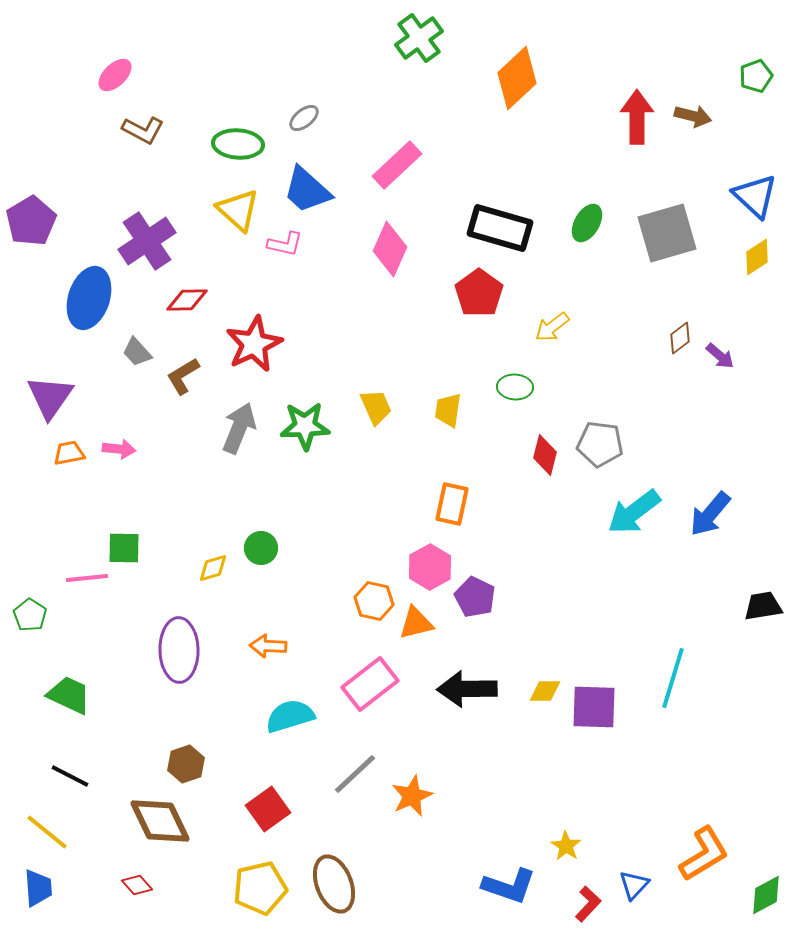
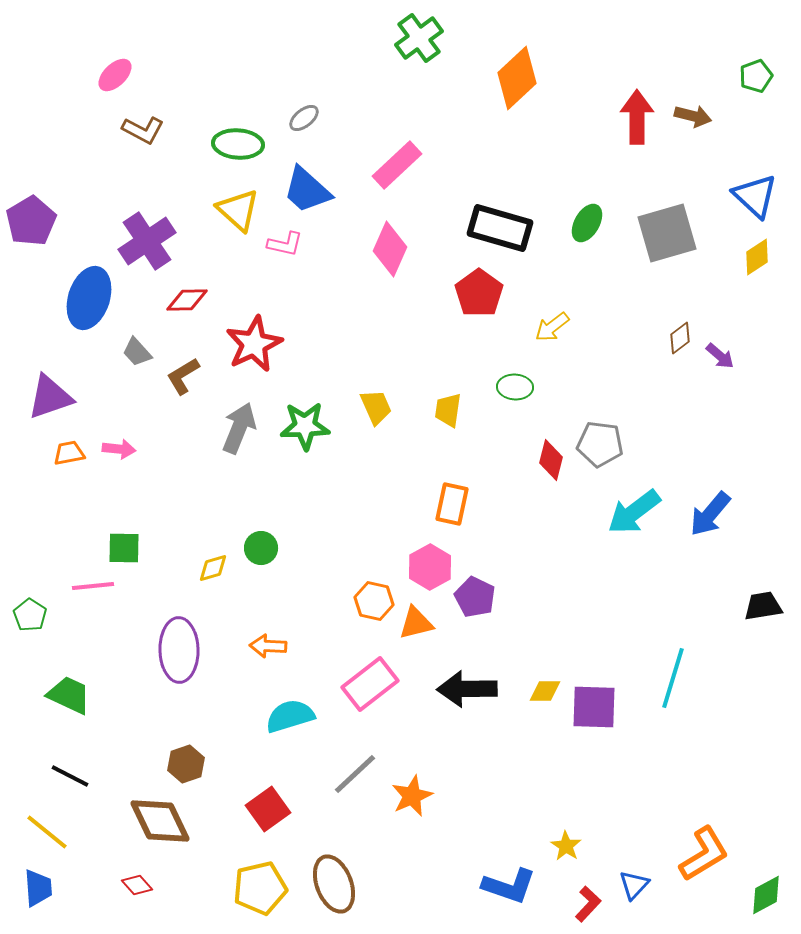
purple triangle at (50, 397): rotated 36 degrees clockwise
red diamond at (545, 455): moved 6 px right, 5 px down
pink line at (87, 578): moved 6 px right, 8 px down
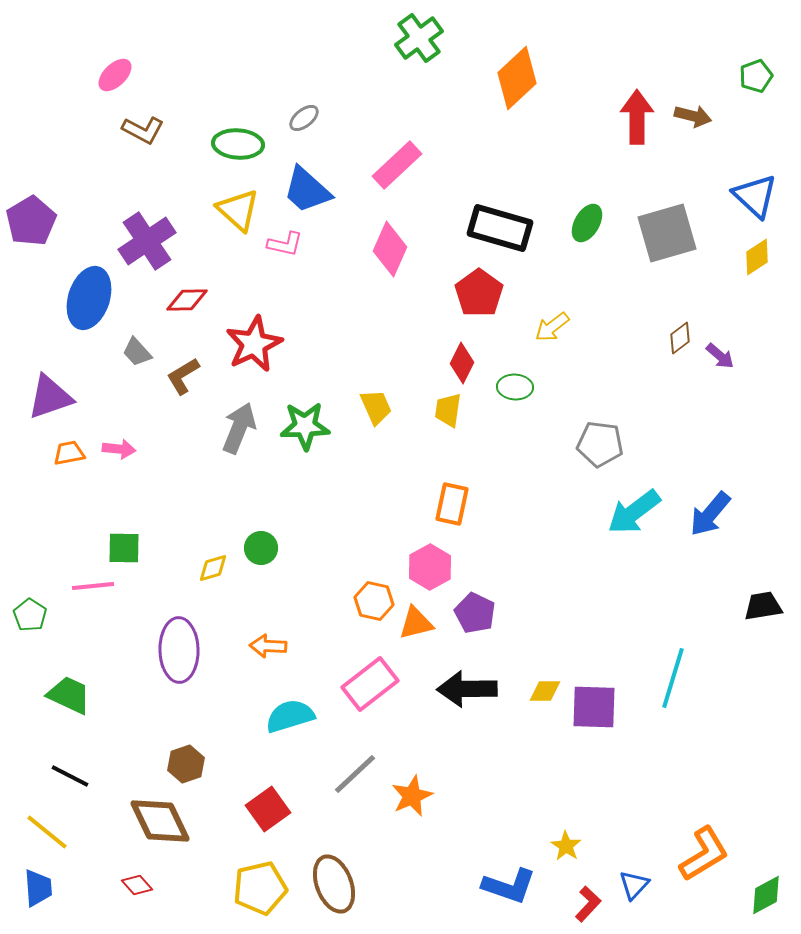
red diamond at (551, 460): moved 89 px left, 97 px up; rotated 12 degrees clockwise
purple pentagon at (475, 597): moved 16 px down
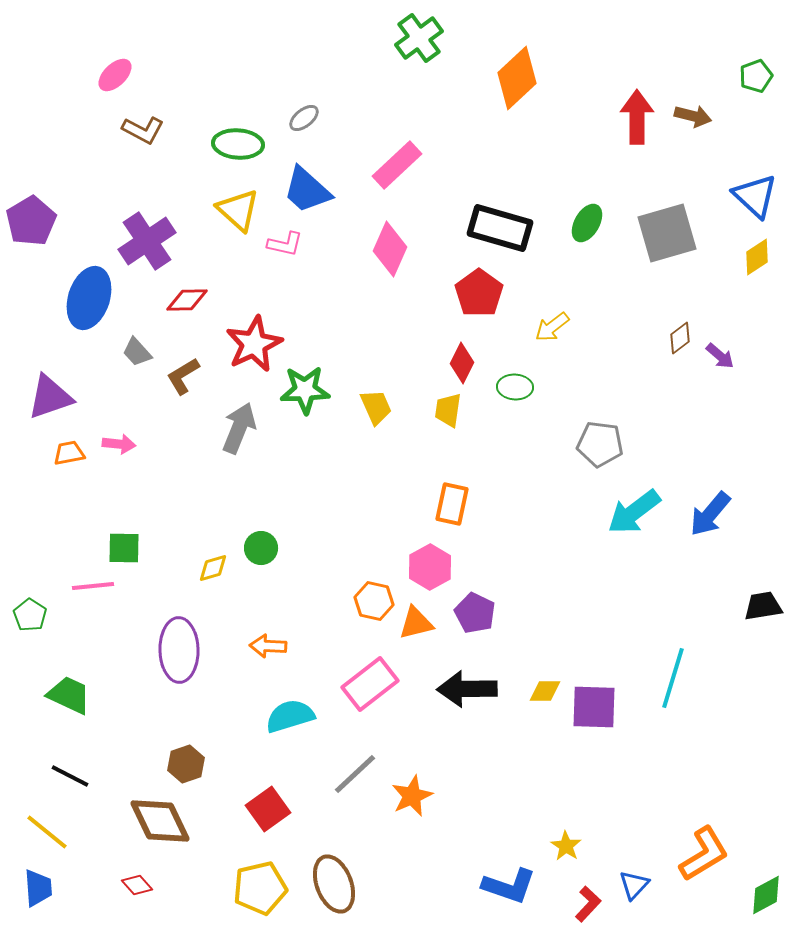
green star at (305, 426): moved 36 px up
pink arrow at (119, 449): moved 5 px up
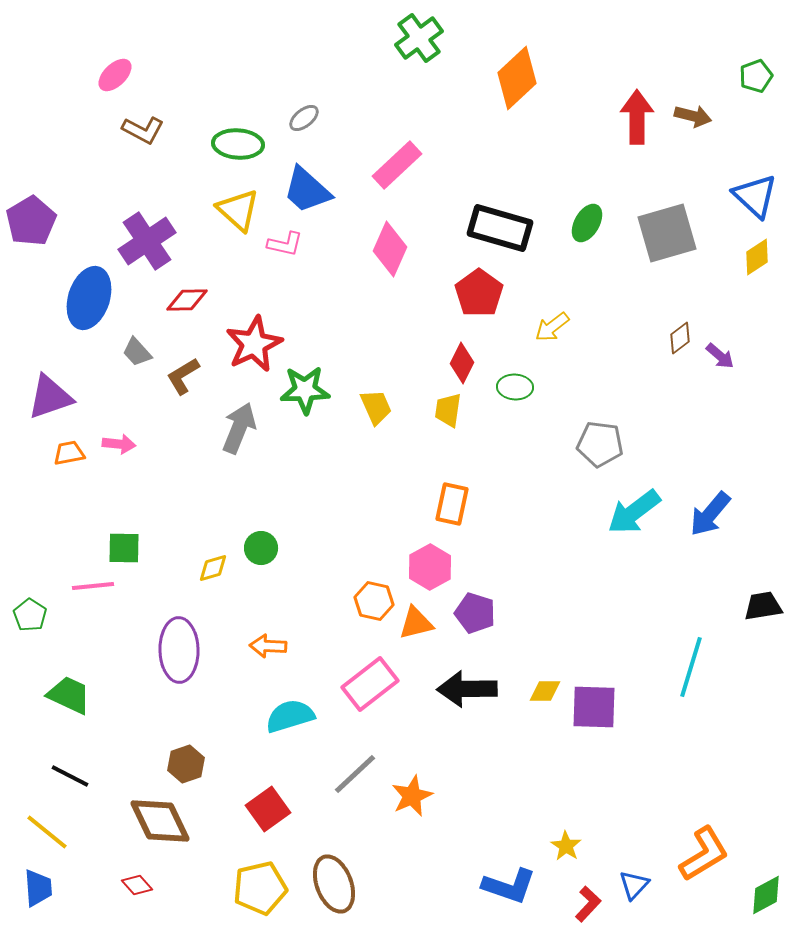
purple pentagon at (475, 613): rotated 9 degrees counterclockwise
cyan line at (673, 678): moved 18 px right, 11 px up
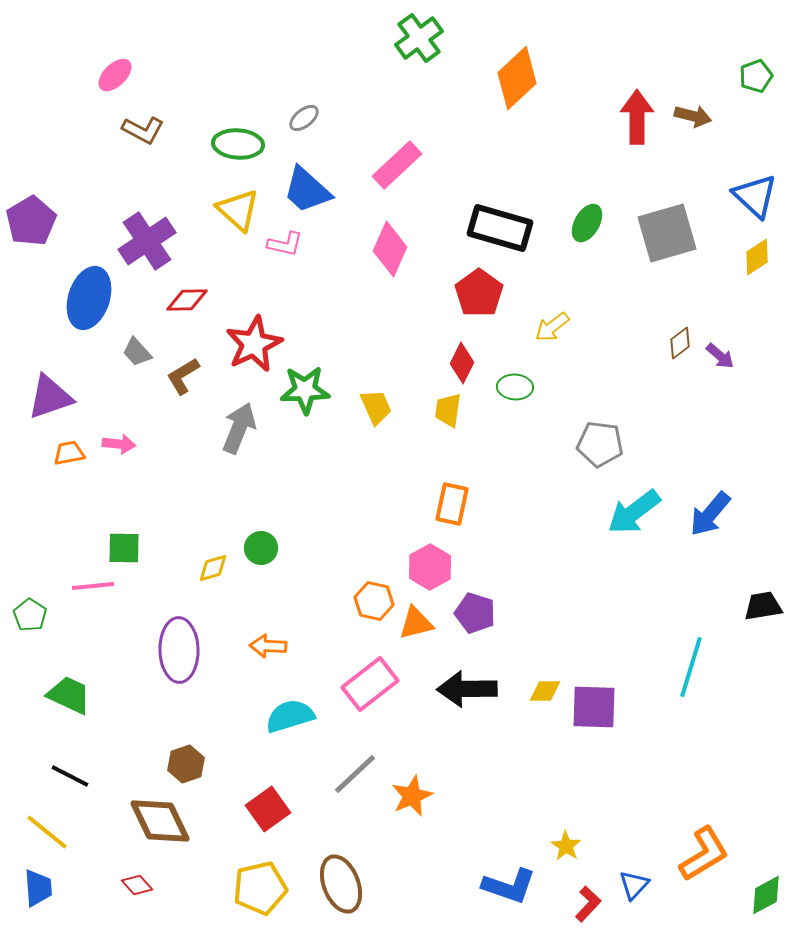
brown diamond at (680, 338): moved 5 px down
brown ellipse at (334, 884): moved 7 px right
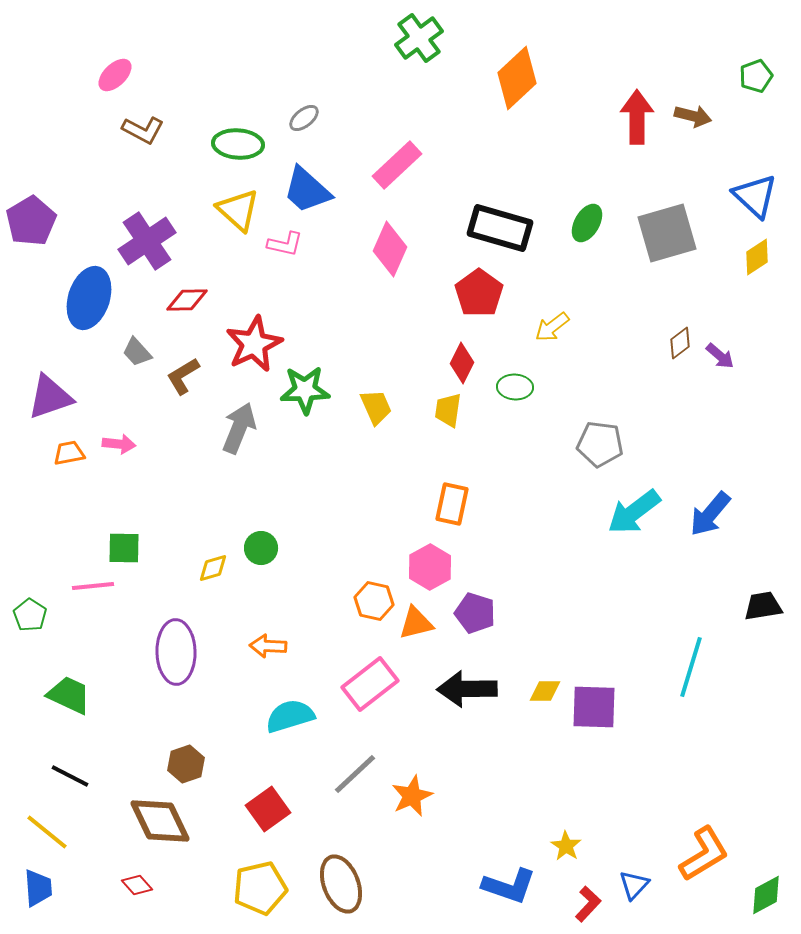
purple ellipse at (179, 650): moved 3 px left, 2 px down
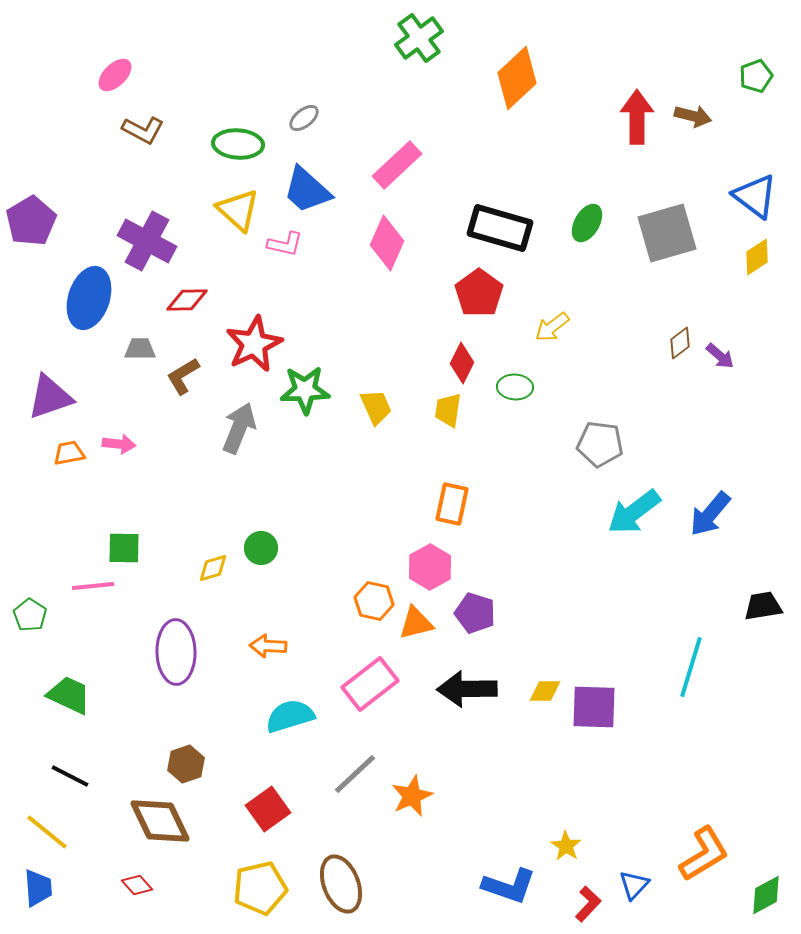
blue triangle at (755, 196): rotated 6 degrees counterclockwise
purple cross at (147, 241): rotated 28 degrees counterclockwise
pink diamond at (390, 249): moved 3 px left, 6 px up
gray trapezoid at (137, 352): moved 3 px right, 3 px up; rotated 132 degrees clockwise
